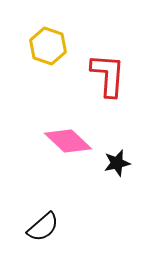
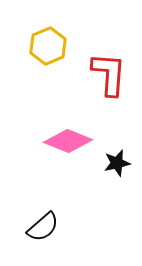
yellow hexagon: rotated 18 degrees clockwise
red L-shape: moved 1 px right, 1 px up
pink diamond: rotated 21 degrees counterclockwise
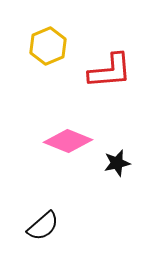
red L-shape: moved 1 px right, 3 px up; rotated 81 degrees clockwise
black semicircle: moved 1 px up
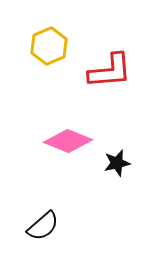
yellow hexagon: moved 1 px right
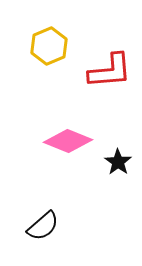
black star: moved 1 px right, 1 px up; rotated 24 degrees counterclockwise
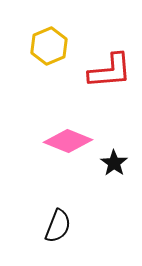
black star: moved 4 px left, 1 px down
black semicircle: moved 15 px right; rotated 28 degrees counterclockwise
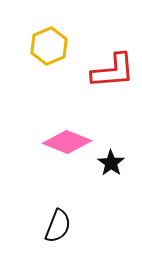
red L-shape: moved 3 px right
pink diamond: moved 1 px left, 1 px down
black star: moved 3 px left
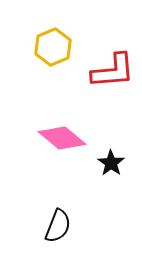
yellow hexagon: moved 4 px right, 1 px down
pink diamond: moved 5 px left, 4 px up; rotated 18 degrees clockwise
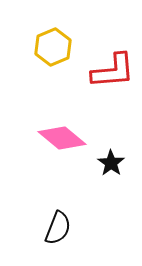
black semicircle: moved 2 px down
